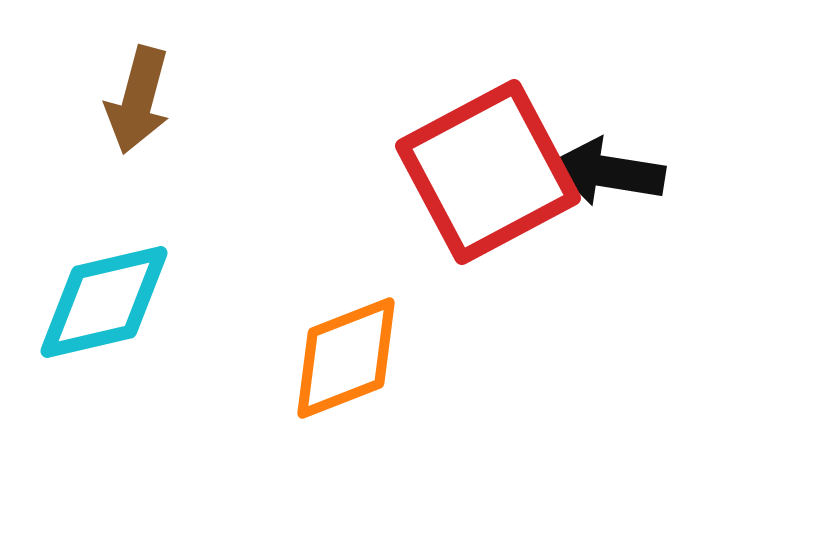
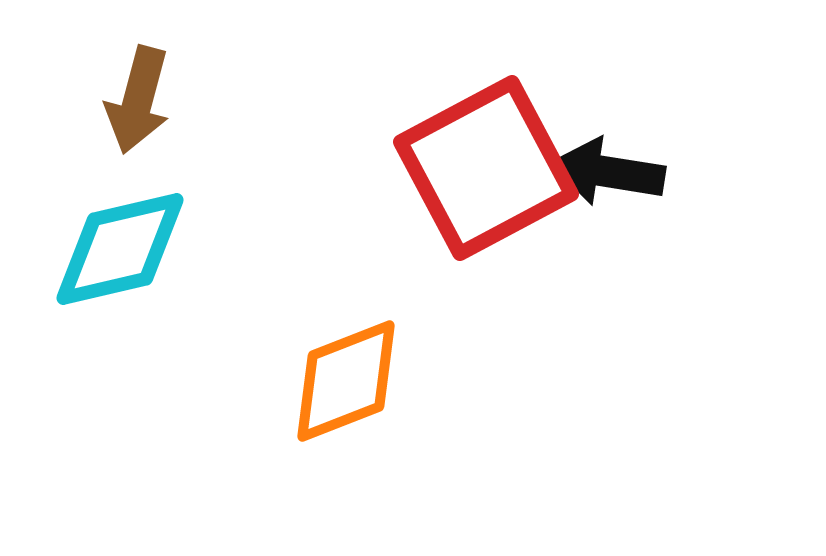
red square: moved 2 px left, 4 px up
cyan diamond: moved 16 px right, 53 px up
orange diamond: moved 23 px down
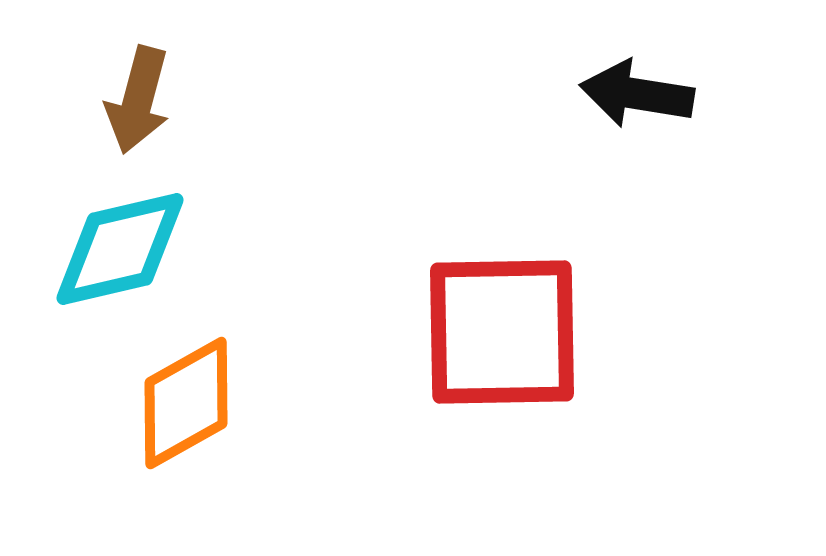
red square: moved 16 px right, 164 px down; rotated 27 degrees clockwise
black arrow: moved 29 px right, 78 px up
orange diamond: moved 160 px left, 22 px down; rotated 8 degrees counterclockwise
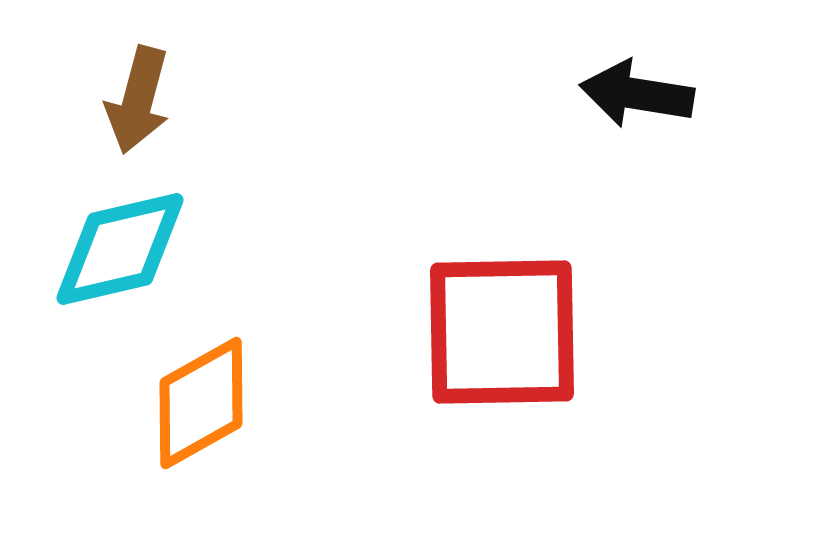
orange diamond: moved 15 px right
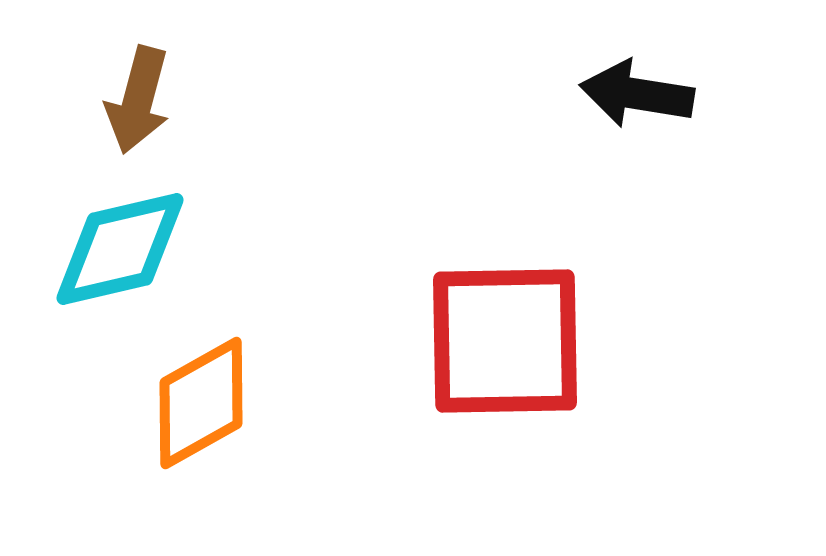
red square: moved 3 px right, 9 px down
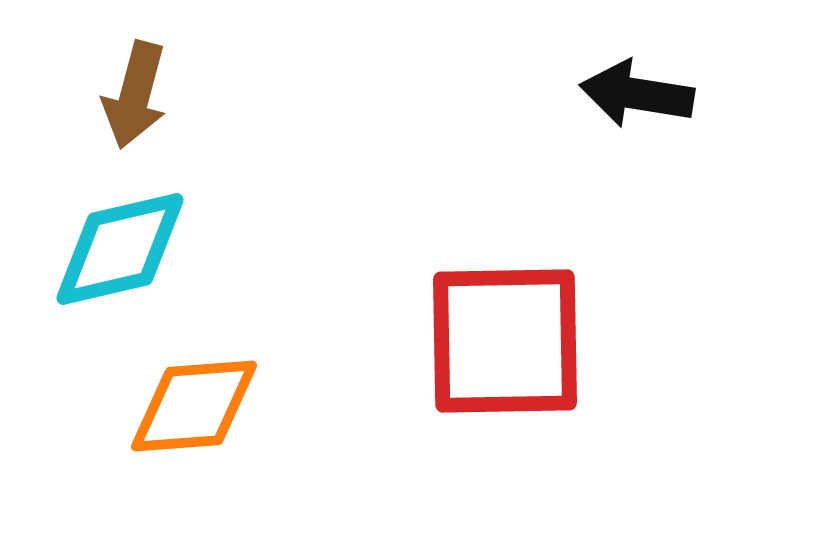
brown arrow: moved 3 px left, 5 px up
orange diamond: moved 7 px left, 3 px down; rotated 25 degrees clockwise
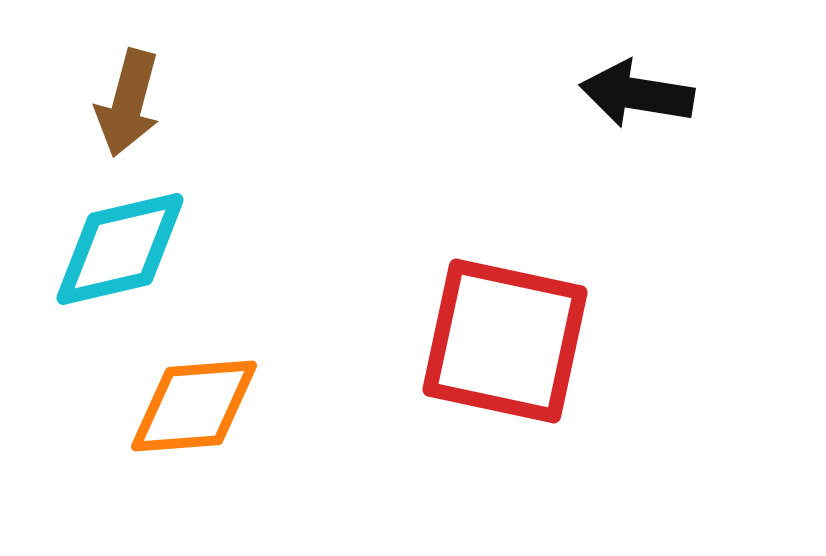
brown arrow: moved 7 px left, 8 px down
red square: rotated 13 degrees clockwise
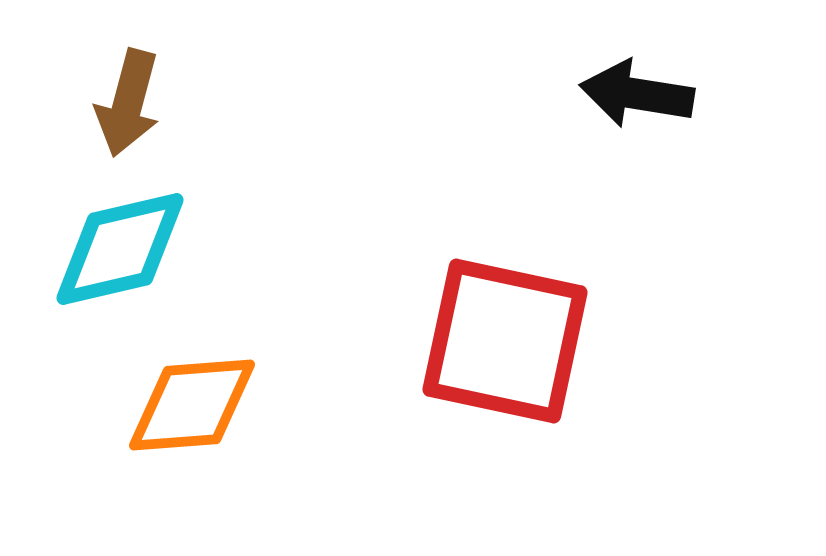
orange diamond: moved 2 px left, 1 px up
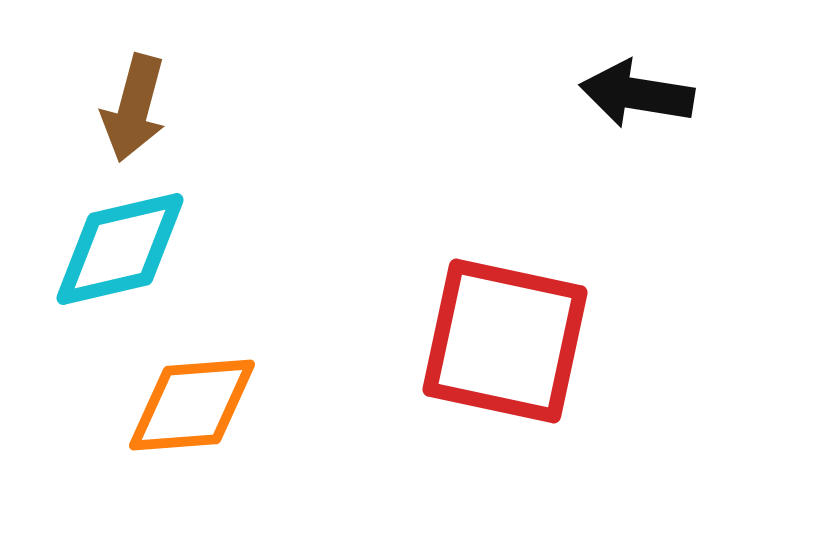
brown arrow: moved 6 px right, 5 px down
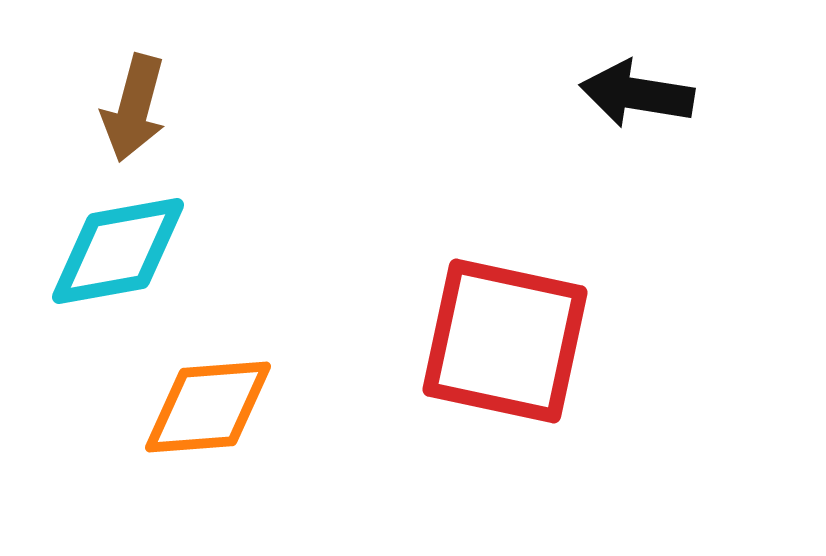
cyan diamond: moved 2 px left, 2 px down; rotated 3 degrees clockwise
orange diamond: moved 16 px right, 2 px down
